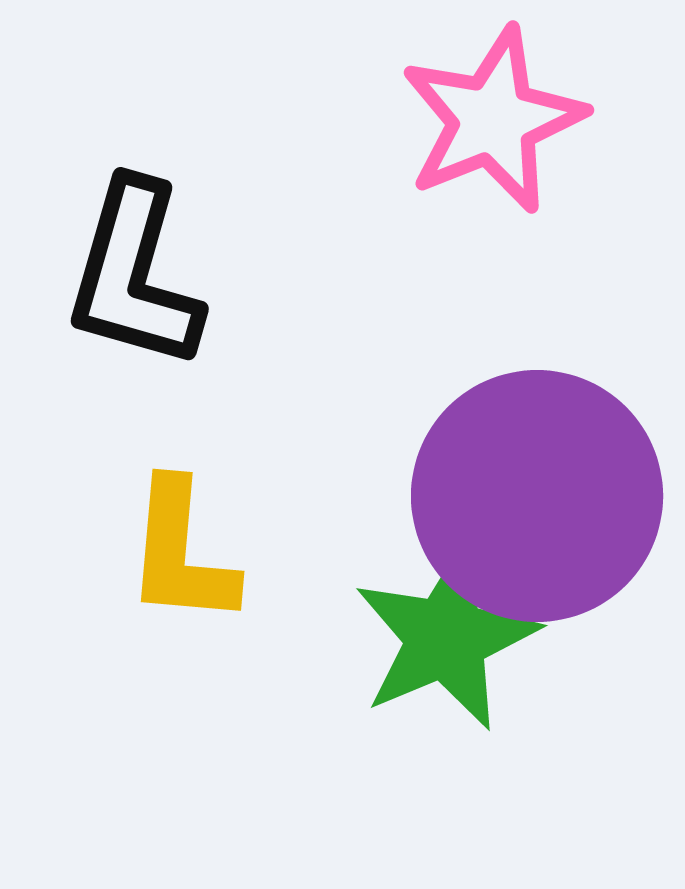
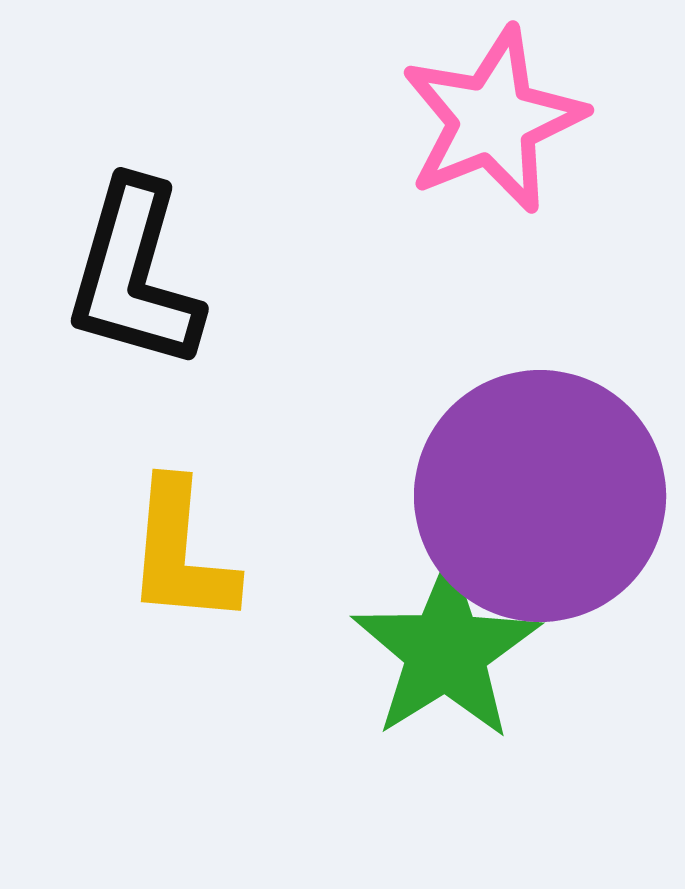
purple circle: moved 3 px right
green star: moved 13 px down; rotated 9 degrees counterclockwise
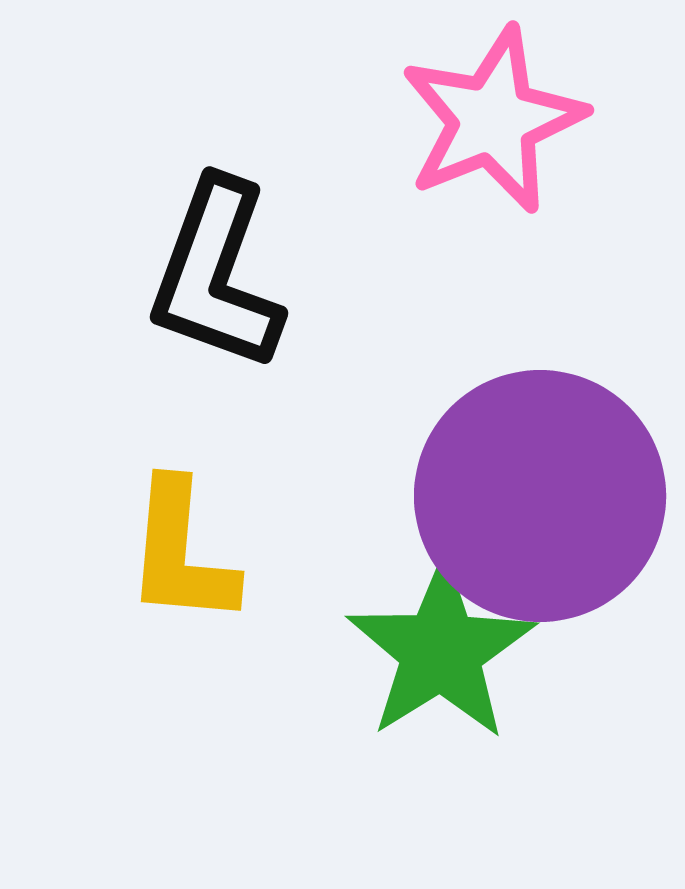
black L-shape: moved 82 px right; rotated 4 degrees clockwise
green star: moved 5 px left
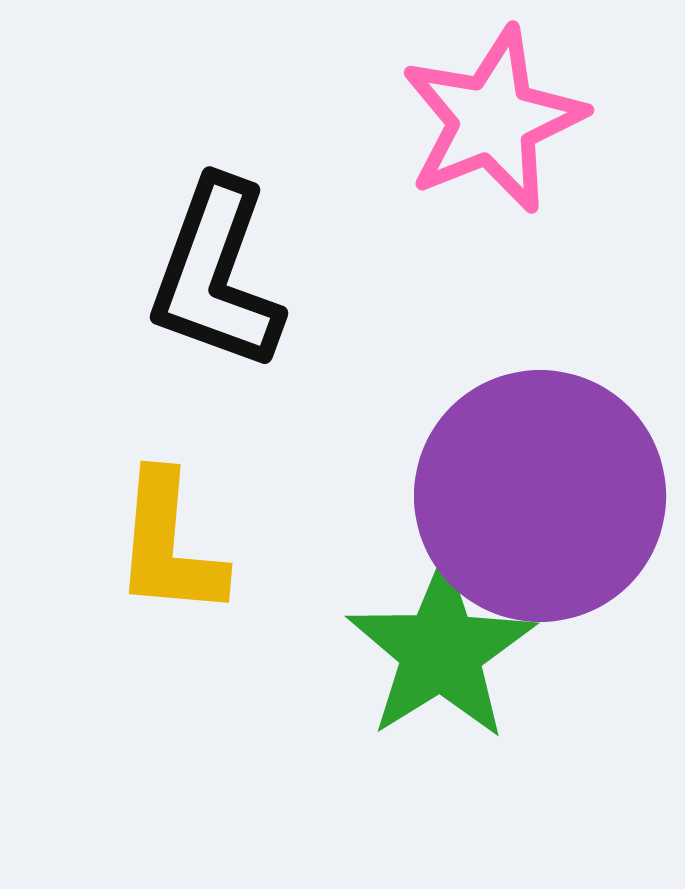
yellow L-shape: moved 12 px left, 8 px up
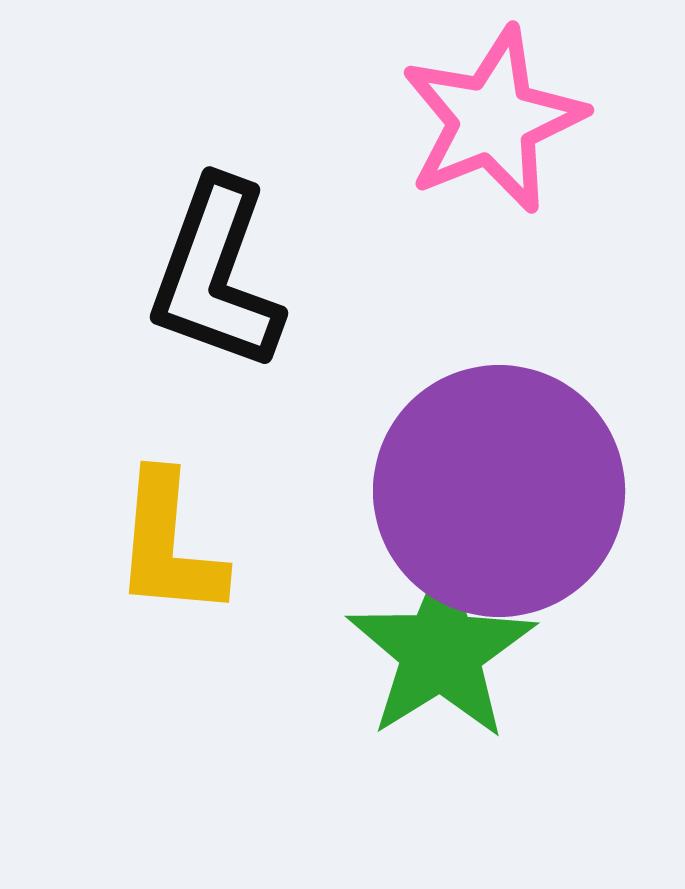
purple circle: moved 41 px left, 5 px up
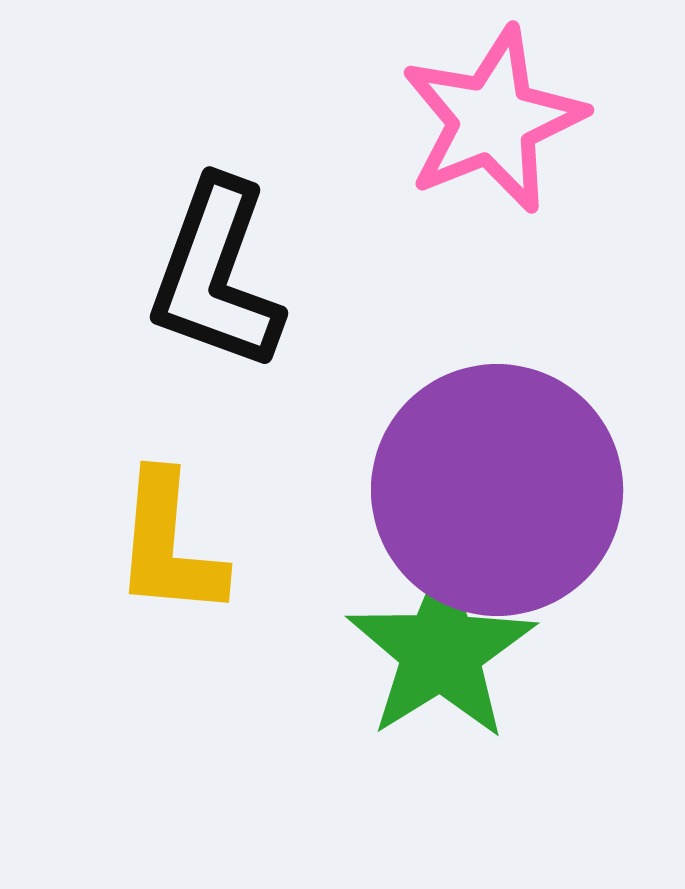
purple circle: moved 2 px left, 1 px up
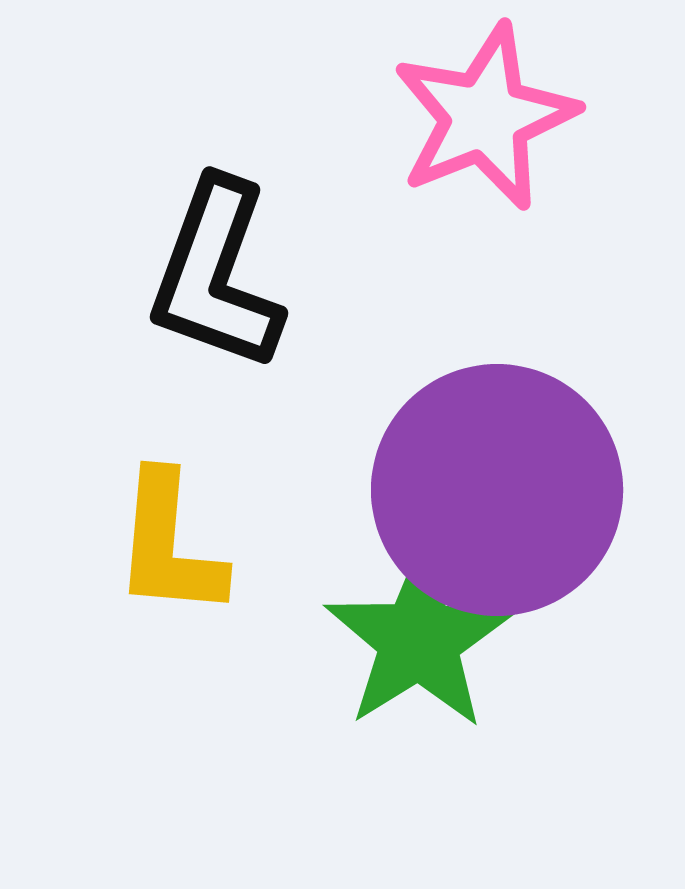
pink star: moved 8 px left, 3 px up
green star: moved 22 px left, 11 px up
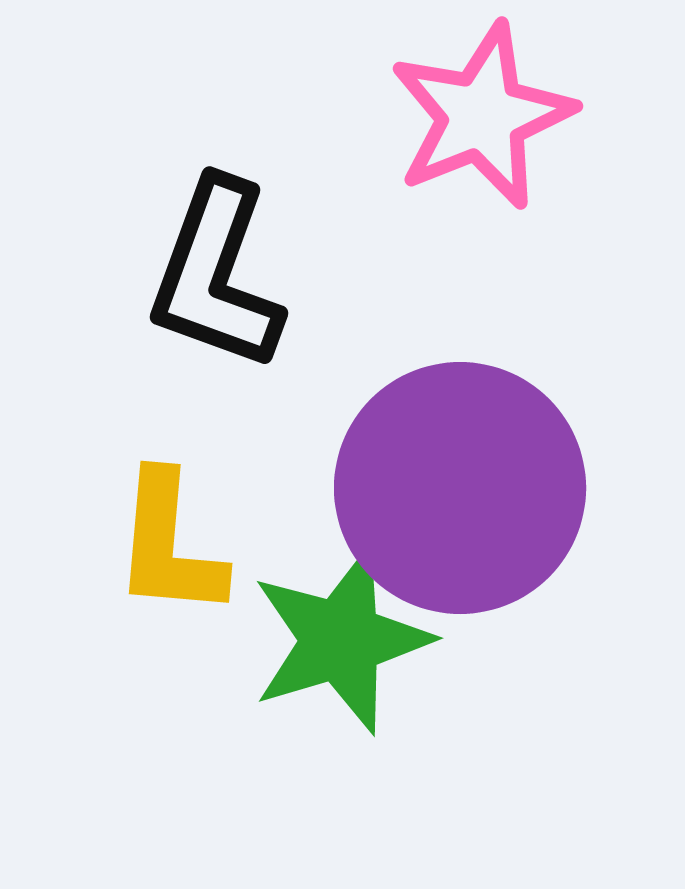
pink star: moved 3 px left, 1 px up
purple circle: moved 37 px left, 2 px up
green star: moved 78 px left; rotated 15 degrees clockwise
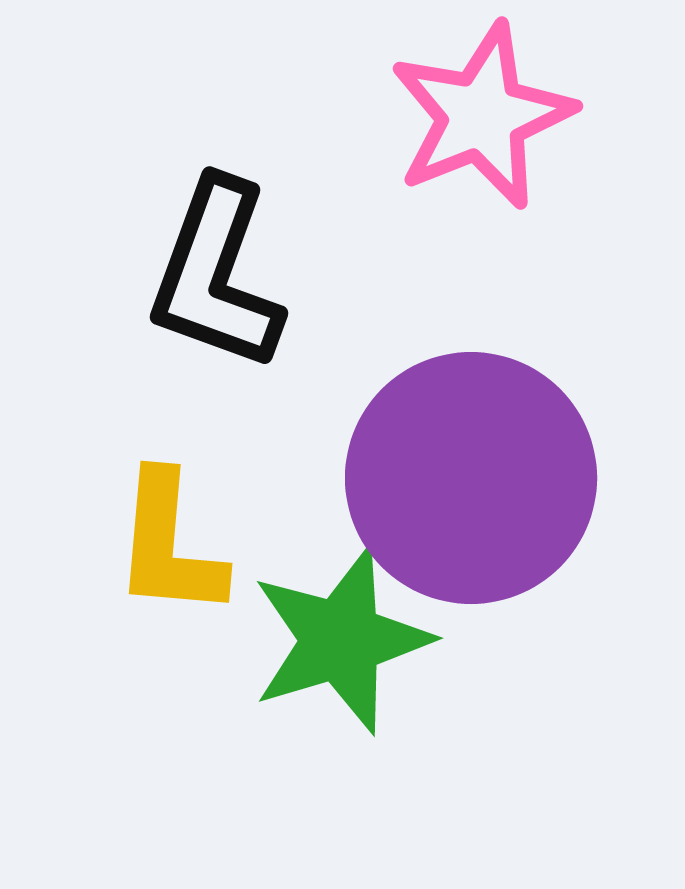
purple circle: moved 11 px right, 10 px up
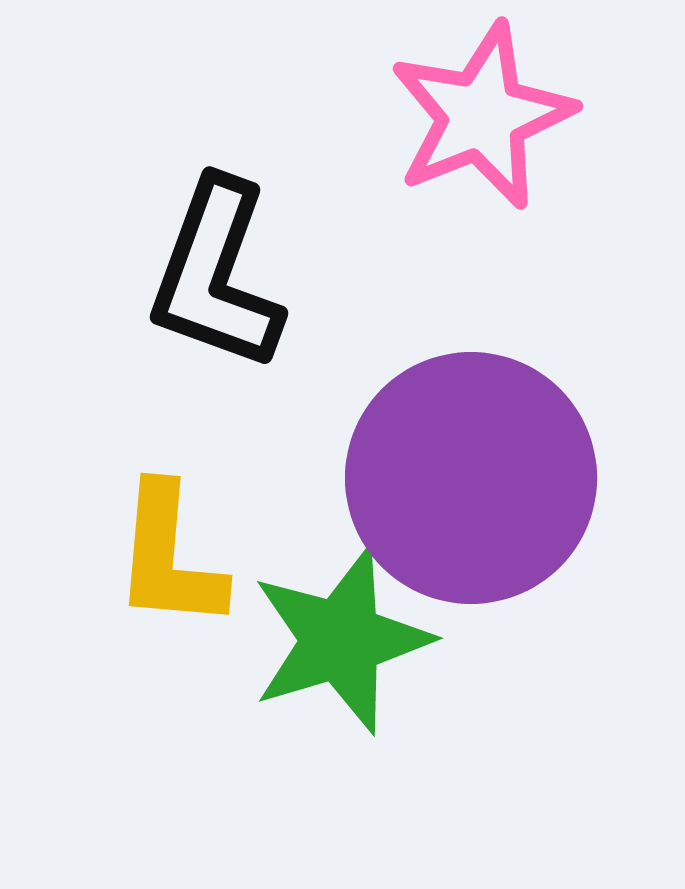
yellow L-shape: moved 12 px down
